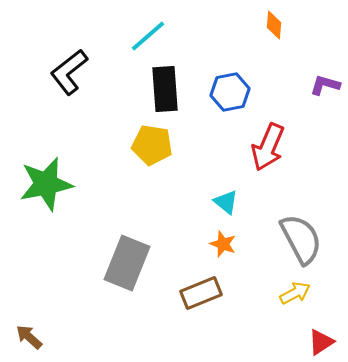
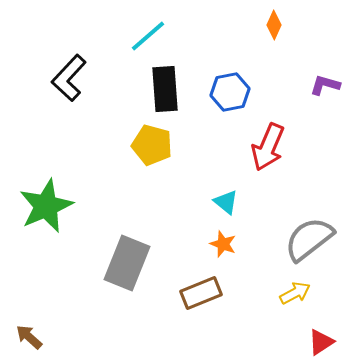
orange diamond: rotated 20 degrees clockwise
black L-shape: moved 6 px down; rotated 9 degrees counterclockwise
yellow pentagon: rotated 6 degrees clockwise
green star: moved 22 px down; rotated 12 degrees counterclockwise
gray semicircle: moved 8 px right; rotated 100 degrees counterclockwise
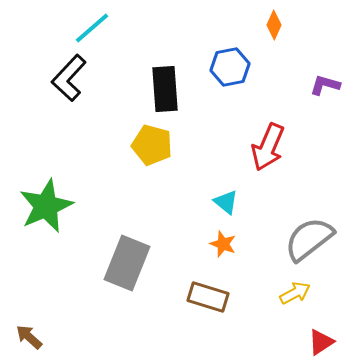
cyan line: moved 56 px left, 8 px up
blue hexagon: moved 25 px up
brown rectangle: moved 7 px right, 4 px down; rotated 39 degrees clockwise
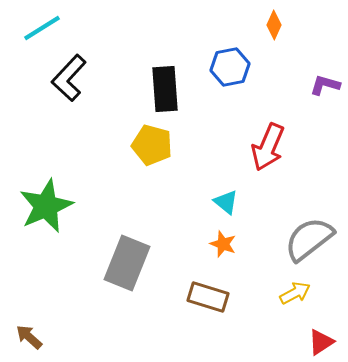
cyan line: moved 50 px left; rotated 9 degrees clockwise
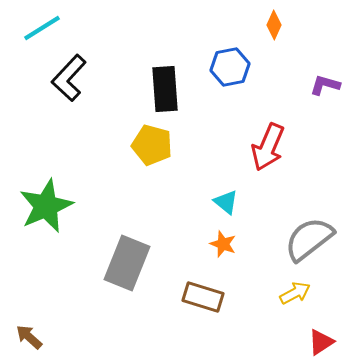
brown rectangle: moved 5 px left
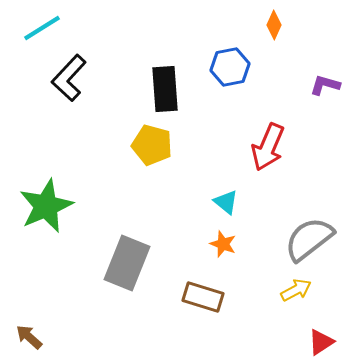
yellow arrow: moved 1 px right, 3 px up
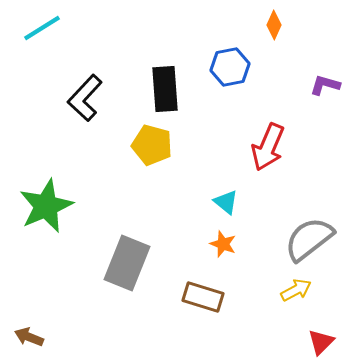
black L-shape: moved 16 px right, 20 px down
brown arrow: rotated 20 degrees counterclockwise
red triangle: rotated 12 degrees counterclockwise
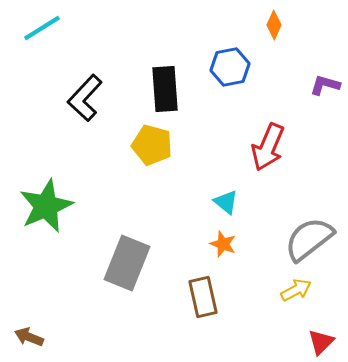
brown rectangle: rotated 60 degrees clockwise
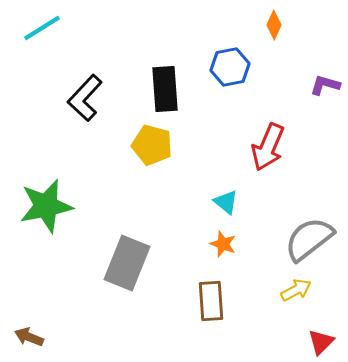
green star: rotated 12 degrees clockwise
brown rectangle: moved 8 px right, 4 px down; rotated 9 degrees clockwise
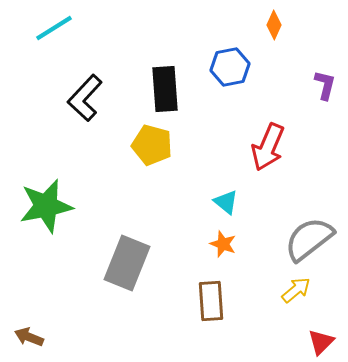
cyan line: moved 12 px right
purple L-shape: rotated 88 degrees clockwise
yellow arrow: rotated 12 degrees counterclockwise
